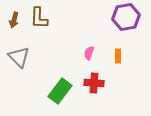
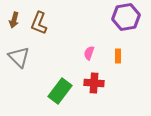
brown L-shape: moved 5 px down; rotated 20 degrees clockwise
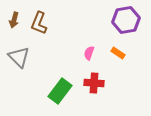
purple hexagon: moved 3 px down
orange rectangle: moved 3 px up; rotated 56 degrees counterclockwise
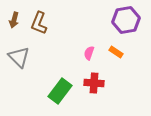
orange rectangle: moved 2 px left, 1 px up
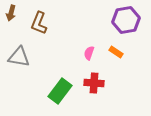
brown arrow: moved 3 px left, 7 px up
gray triangle: rotated 35 degrees counterclockwise
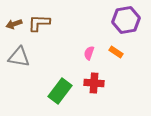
brown arrow: moved 3 px right, 11 px down; rotated 56 degrees clockwise
brown L-shape: rotated 70 degrees clockwise
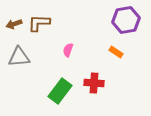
pink semicircle: moved 21 px left, 3 px up
gray triangle: rotated 15 degrees counterclockwise
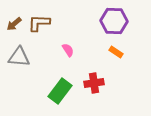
purple hexagon: moved 12 px left, 1 px down; rotated 12 degrees clockwise
brown arrow: rotated 21 degrees counterclockwise
pink semicircle: rotated 128 degrees clockwise
gray triangle: rotated 10 degrees clockwise
red cross: rotated 12 degrees counterclockwise
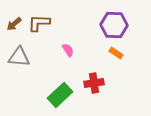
purple hexagon: moved 4 px down
orange rectangle: moved 1 px down
green rectangle: moved 4 px down; rotated 10 degrees clockwise
